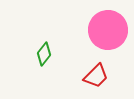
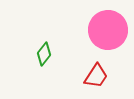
red trapezoid: rotated 12 degrees counterclockwise
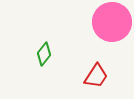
pink circle: moved 4 px right, 8 px up
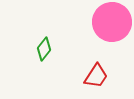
green diamond: moved 5 px up
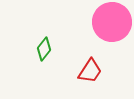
red trapezoid: moved 6 px left, 5 px up
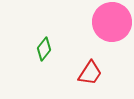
red trapezoid: moved 2 px down
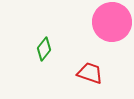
red trapezoid: rotated 104 degrees counterclockwise
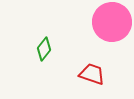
red trapezoid: moved 2 px right, 1 px down
